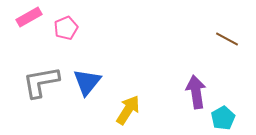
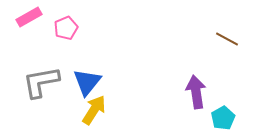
yellow arrow: moved 34 px left
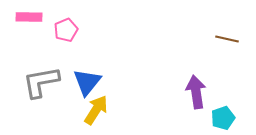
pink rectangle: rotated 30 degrees clockwise
pink pentagon: moved 2 px down
brown line: rotated 15 degrees counterclockwise
yellow arrow: moved 2 px right
cyan pentagon: rotated 10 degrees clockwise
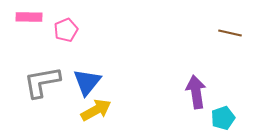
brown line: moved 3 px right, 6 px up
gray L-shape: moved 1 px right
yellow arrow: rotated 28 degrees clockwise
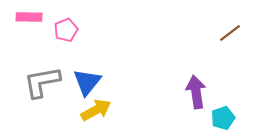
brown line: rotated 50 degrees counterclockwise
